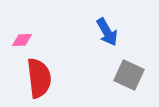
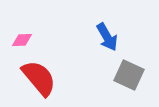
blue arrow: moved 5 px down
red semicircle: rotated 33 degrees counterclockwise
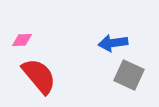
blue arrow: moved 6 px right, 6 px down; rotated 112 degrees clockwise
red semicircle: moved 2 px up
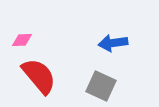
gray square: moved 28 px left, 11 px down
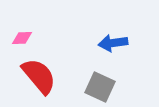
pink diamond: moved 2 px up
gray square: moved 1 px left, 1 px down
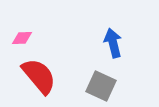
blue arrow: rotated 84 degrees clockwise
gray square: moved 1 px right, 1 px up
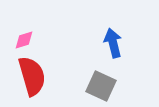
pink diamond: moved 2 px right, 2 px down; rotated 15 degrees counterclockwise
red semicircle: moved 7 px left; rotated 24 degrees clockwise
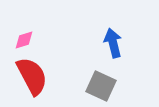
red semicircle: rotated 12 degrees counterclockwise
